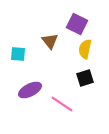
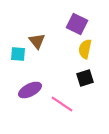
brown triangle: moved 13 px left
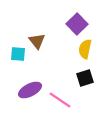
purple square: rotated 20 degrees clockwise
pink line: moved 2 px left, 4 px up
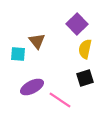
purple ellipse: moved 2 px right, 3 px up
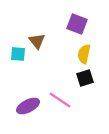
purple square: rotated 25 degrees counterclockwise
yellow semicircle: moved 1 px left, 5 px down
purple ellipse: moved 4 px left, 19 px down
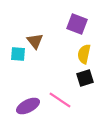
brown triangle: moved 2 px left
